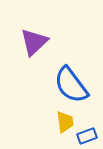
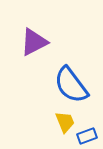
purple triangle: rotated 16 degrees clockwise
yellow trapezoid: rotated 15 degrees counterclockwise
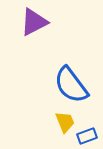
purple triangle: moved 20 px up
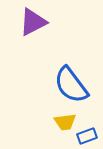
purple triangle: moved 1 px left
yellow trapezoid: rotated 105 degrees clockwise
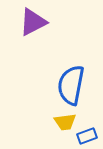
blue semicircle: rotated 48 degrees clockwise
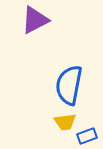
purple triangle: moved 2 px right, 2 px up
blue semicircle: moved 2 px left
